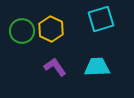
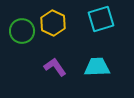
yellow hexagon: moved 2 px right, 6 px up
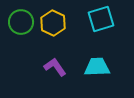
green circle: moved 1 px left, 9 px up
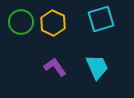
cyan trapezoid: rotated 68 degrees clockwise
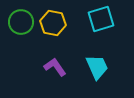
yellow hexagon: rotated 15 degrees counterclockwise
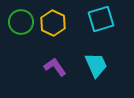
yellow hexagon: rotated 15 degrees clockwise
cyan trapezoid: moved 1 px left, 2 px up
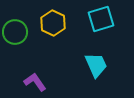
green circle: moved 6 px left, 10 px down
purple L-shape: moved 20 px left, 15 px down
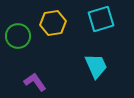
yellow hexagon: rotated 25 degrees clockwise
green circle: moved 3 px right, 4 px down
cyan trapezoid: moved 1 px down
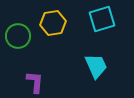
cyan square: moved 1 px right
purple L-shape: rotated 40 degrees clockwise
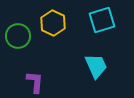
cyan square: moved 1 px down
yellow hexagon: rotated 25 degrees counterclockwise
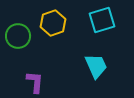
yellow hexagon: rotated 15 degrees clockwise
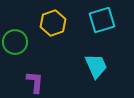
green circle: moved 3 px left, 6 px down
